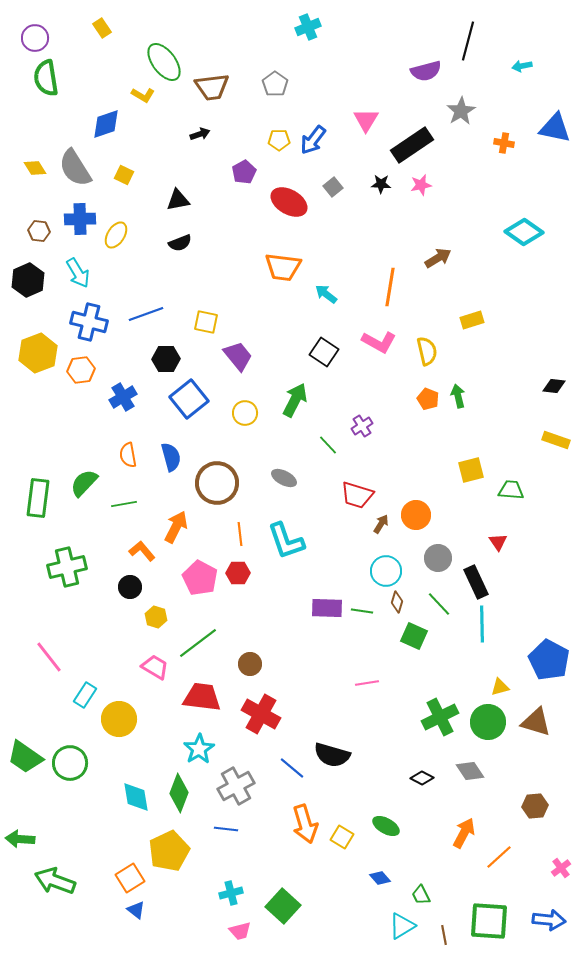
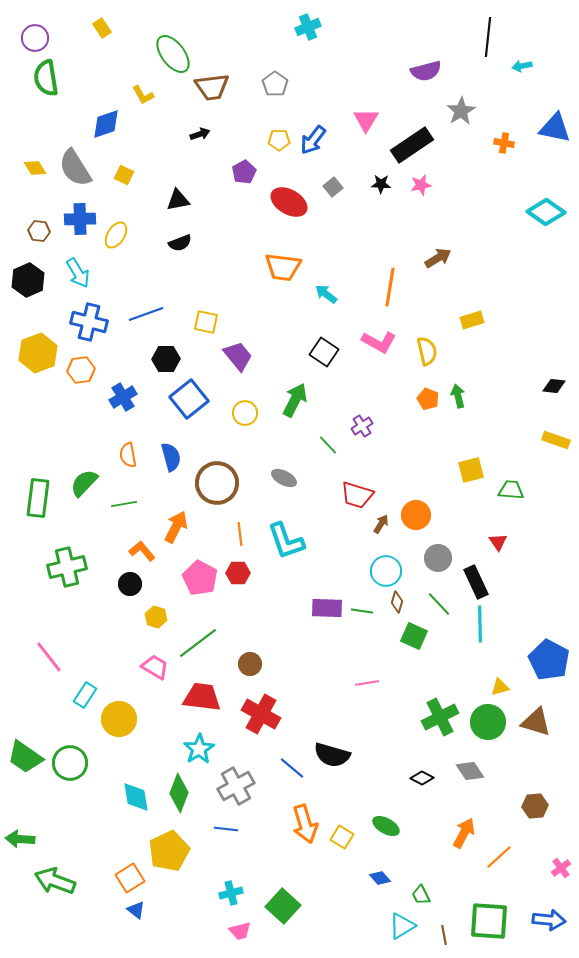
black line at (468, 41): moved 20 px right, 4 px up; rotated 9 degrees counterclockwise
green ellipse at (164, 62): moved 9 px right, 8 px up
yellow L-shape at (143, 95): rotated 30 degrees clockwise
cyan diamond at (524, 232): moved 22 px right, 20 px up
black circle at (130, 587): moved 3 px up
cyan line at (482, 624): moved 2 px left
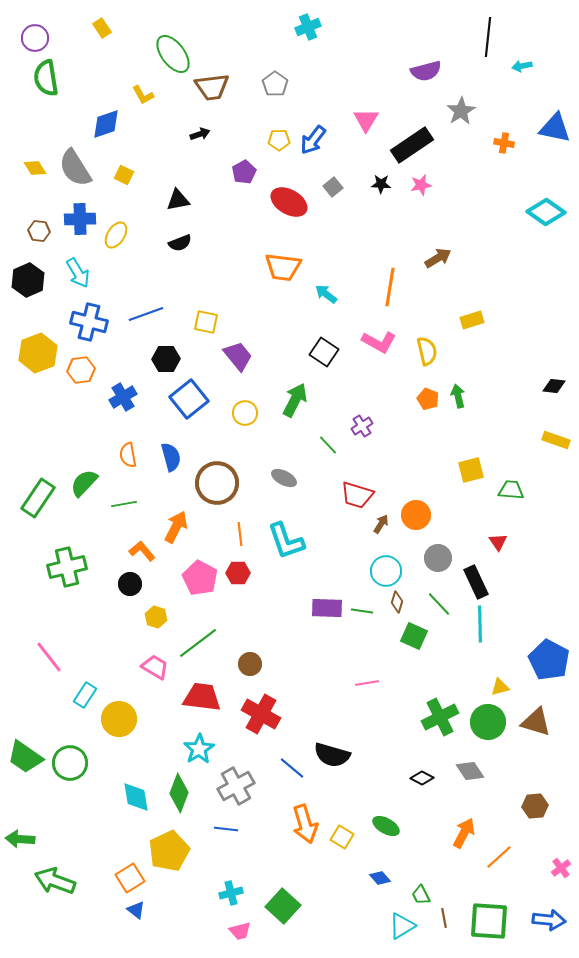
green rectangle at (38, 498): rotated 27 degrees clockwise
brown line at (444, 935): moved 17 px up
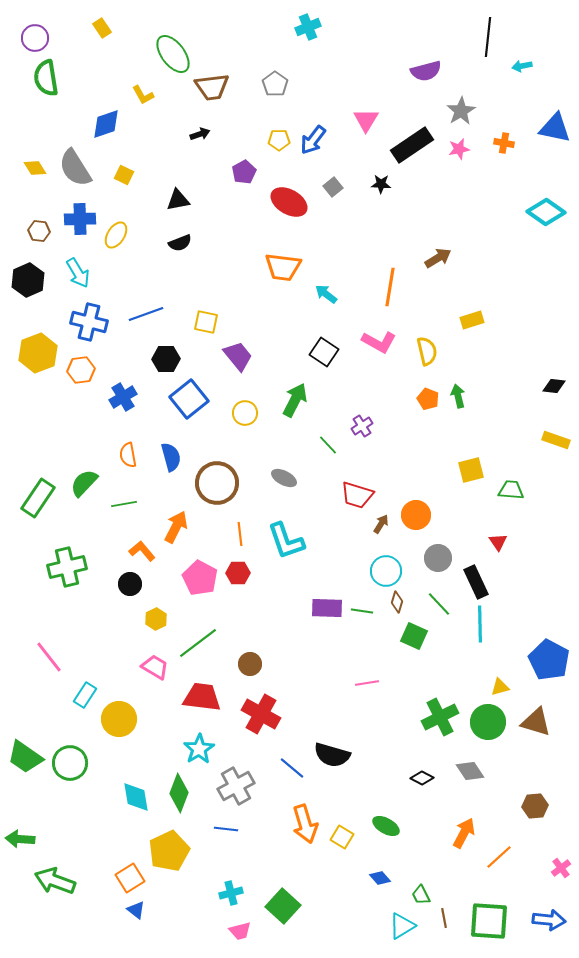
pink star at (421, 185): moved 38 px right, 36 px up
yellow hexagon at (156, 617): moved 2 px down; rotated 15 degrees clockwise
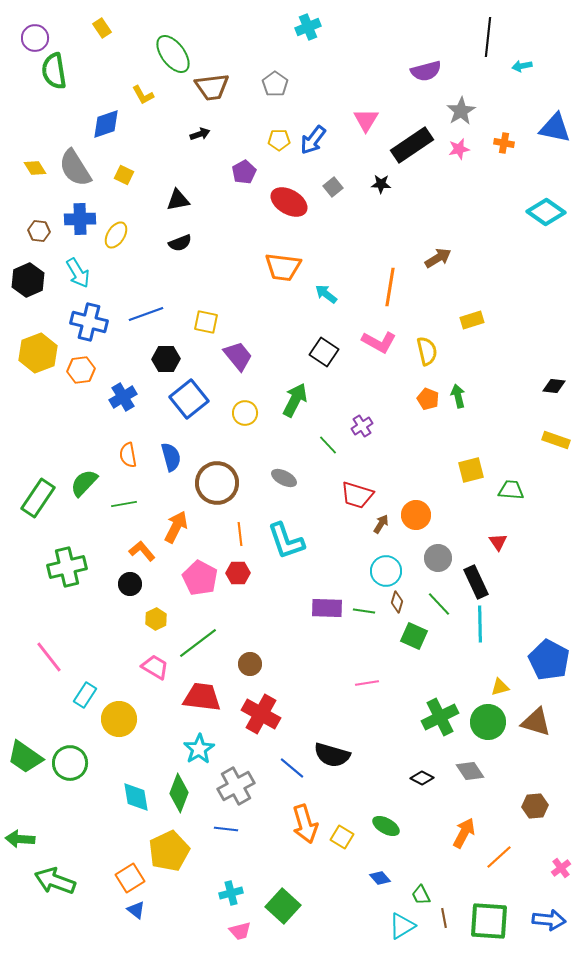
green semicircle at (46, 78): moved 8 px right, 7 px up
green line at (362, 611): moved 2 px right
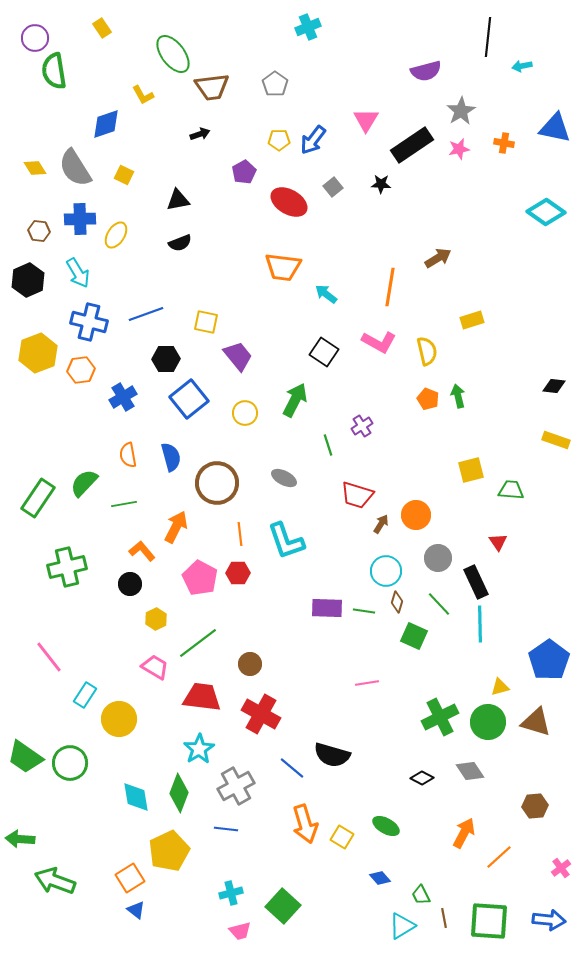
green line at (328, 445): rotated 25 degrees clockwise
blue pentagon at (549, 660): rotated 9 degrees clockwise
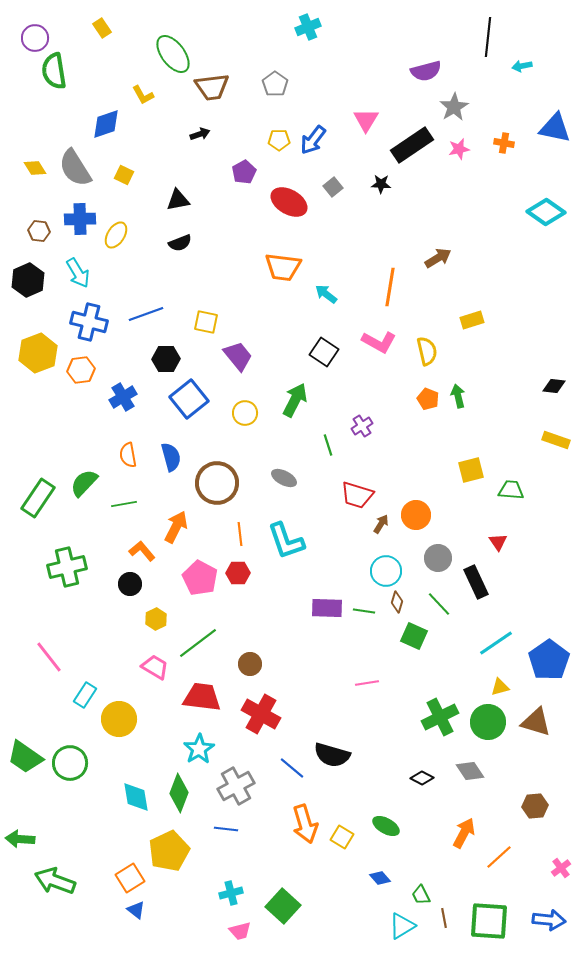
gray star at (461, 111): moved 7 px left, 4 px up
cyan line at (480, 624): moved 16 px right, 19 px down; rotated 57 degrees clockwise
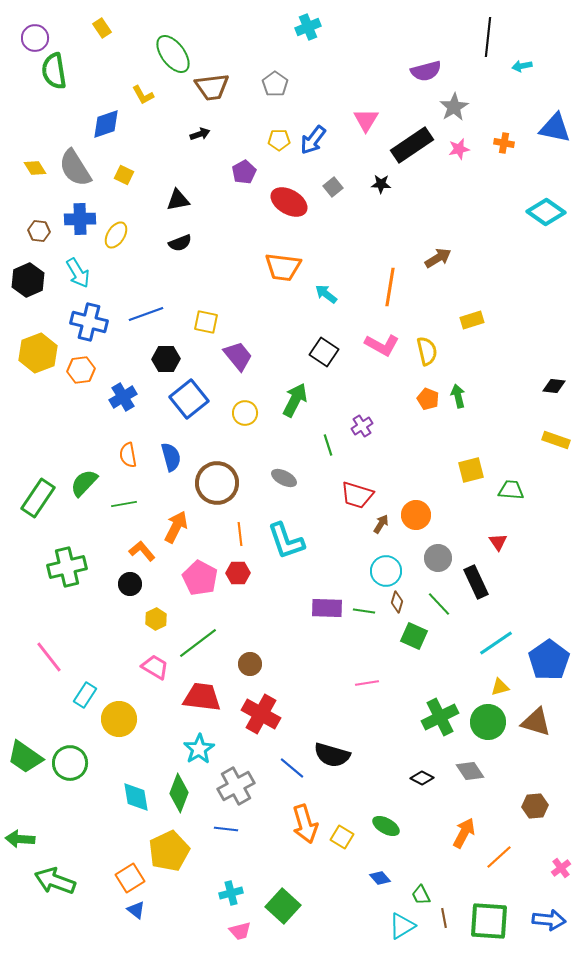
pink L-shape at (379, 342): moved 3 px right, 3 px down
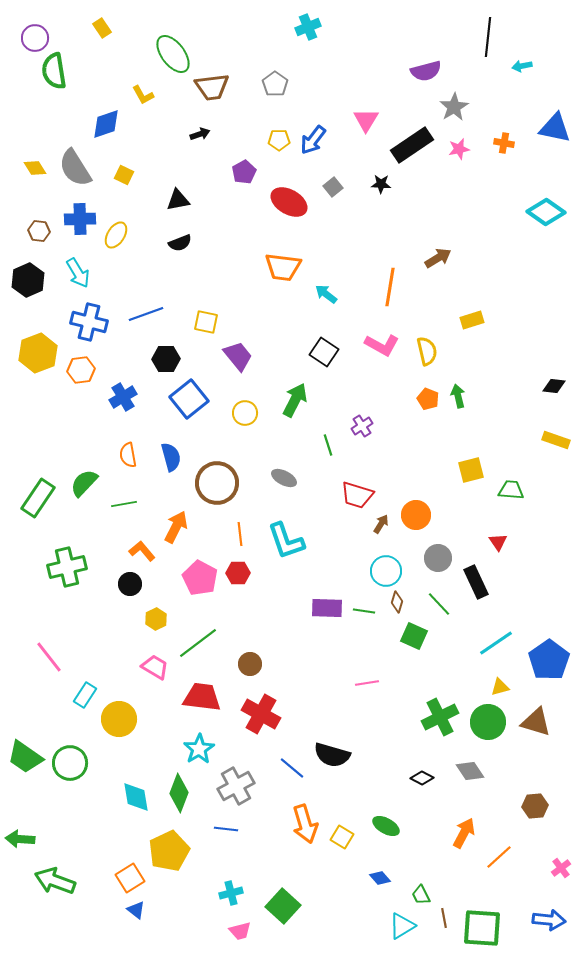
green square at (489, 921): moved 7 px left, 7 px down
